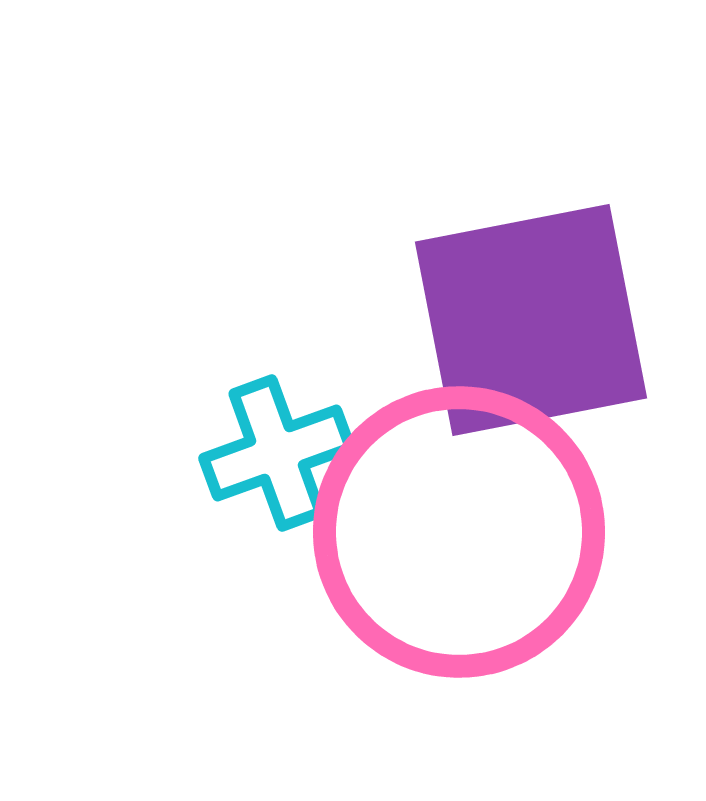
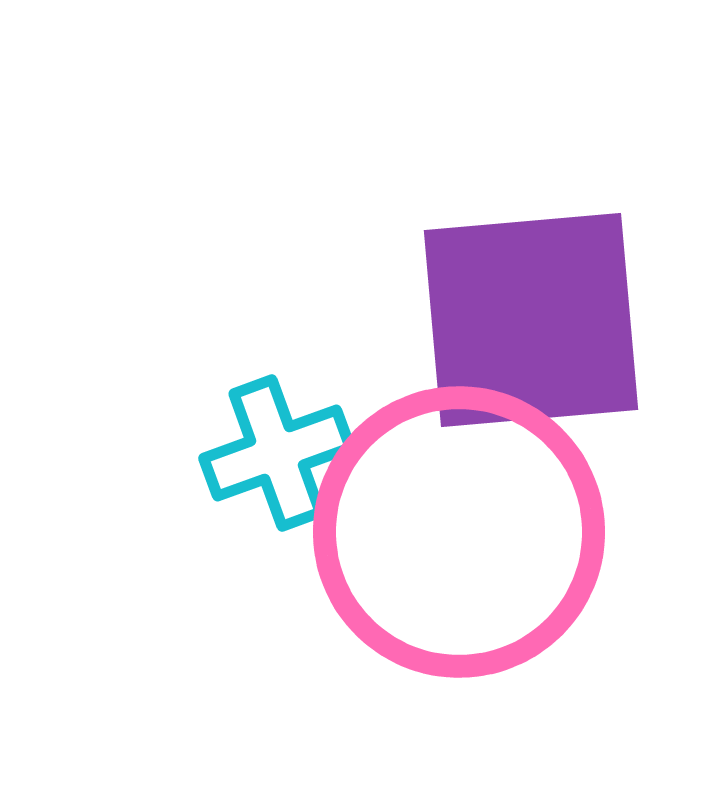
purple square: rotated 6 degrees clockwise
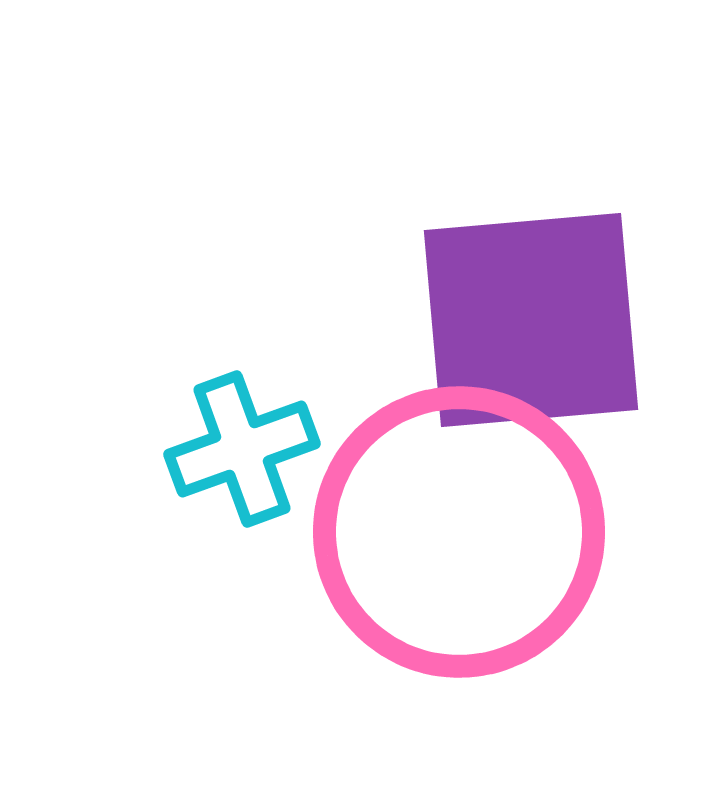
cyan cross: moved 35 px left, 4 px up
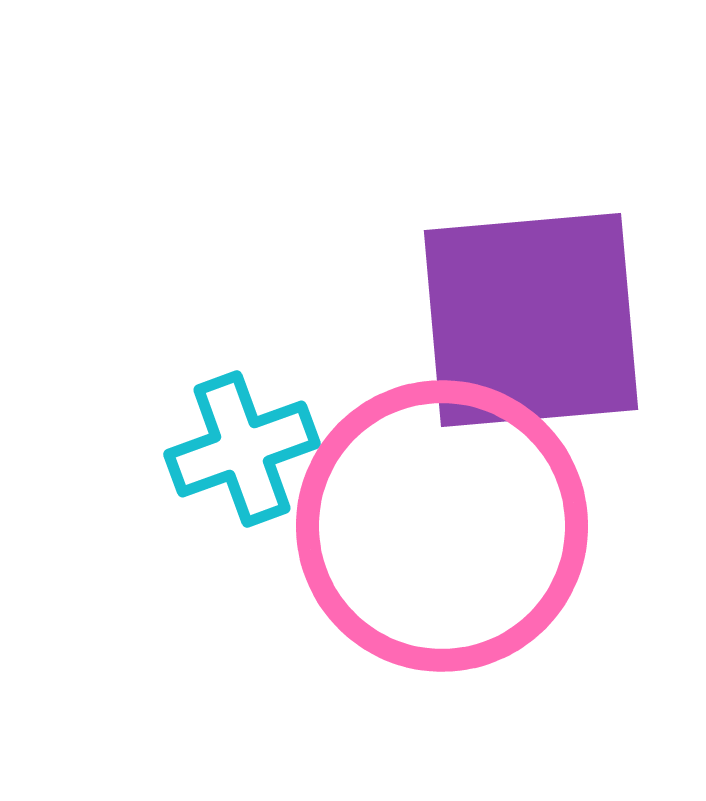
pink circle: moved 17 px left, 6 px up
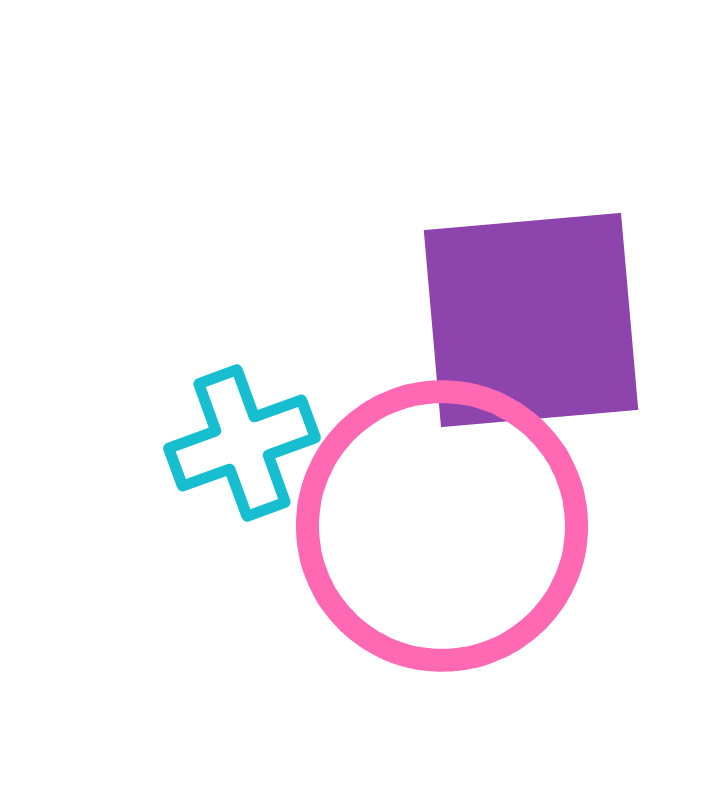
cyan cross: moved 6 px up
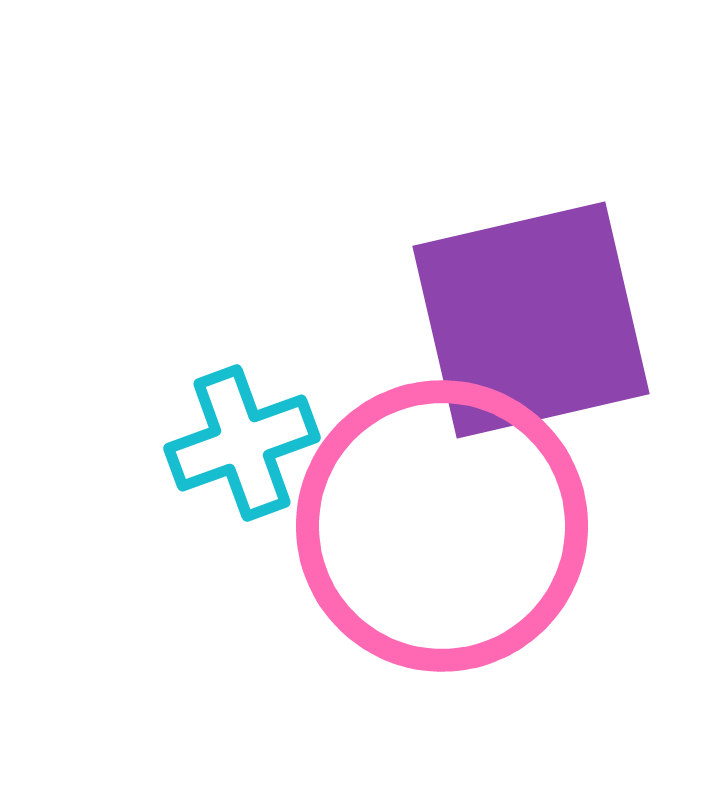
purple square: rotated 8 degrees counterclockwise
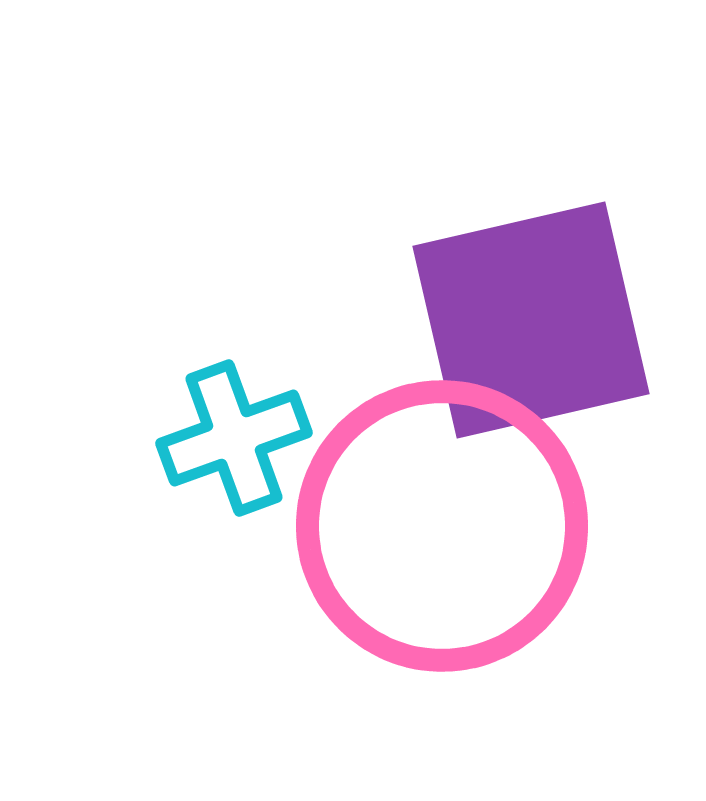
cyan cross: moved 8 px left, 5 px up
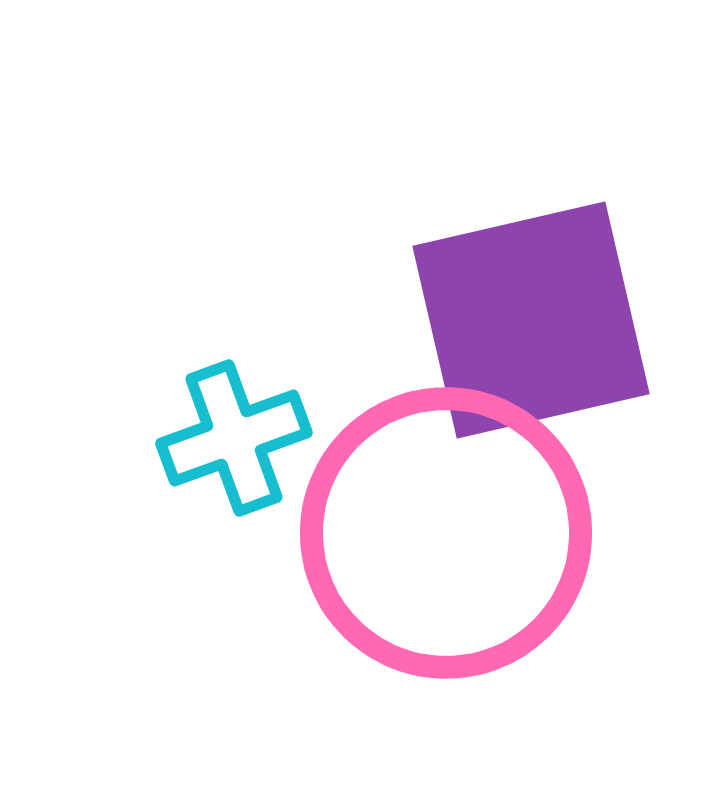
pink circle: moved 4 px right, 7 px down
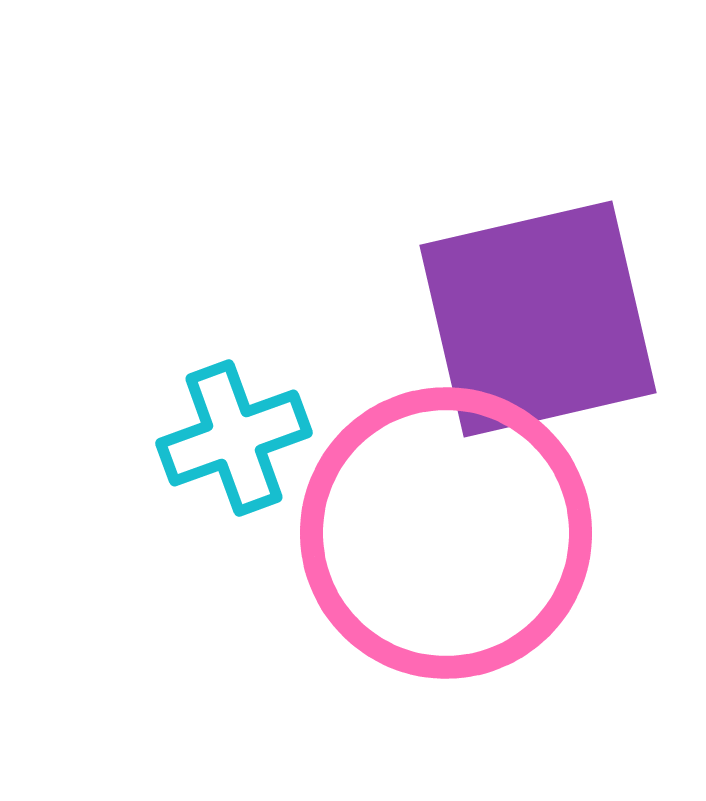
purple square: moved 7 px right, 1 px up
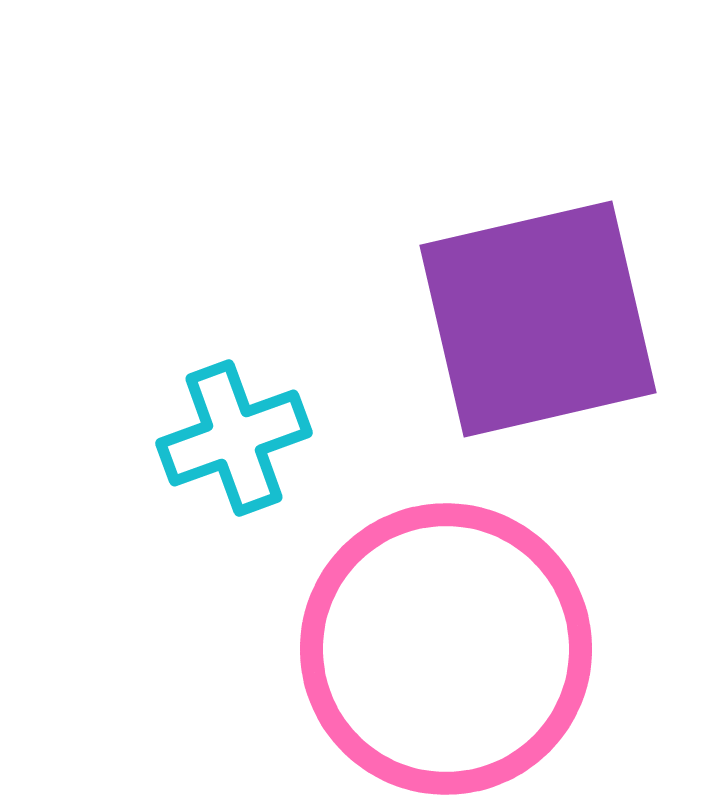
pink circle: moved 116 px down
